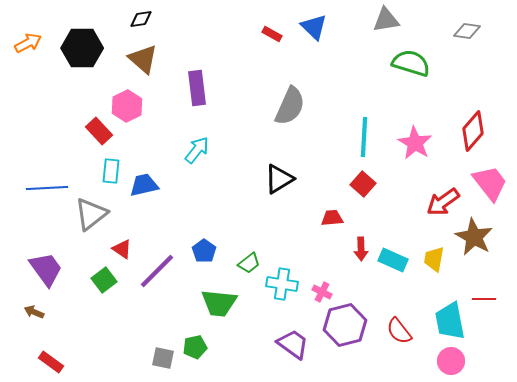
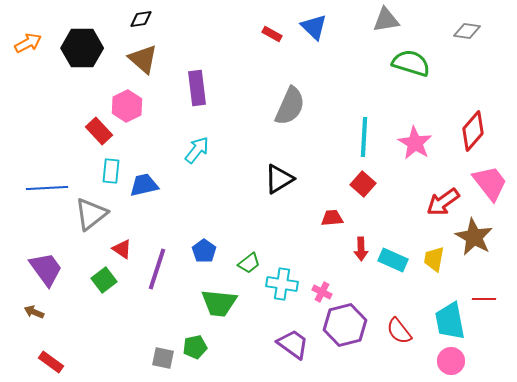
purple line at (157, 271): moved 2 px up; rotated 27 degrees counterclockwise
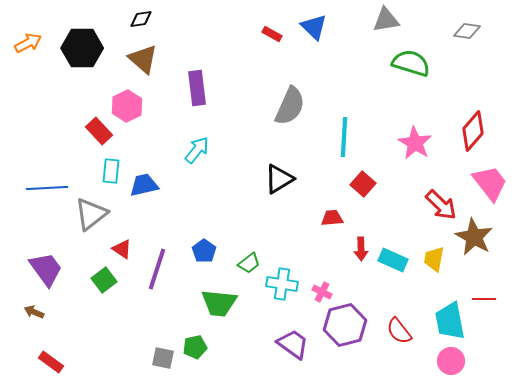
cyan line at (364, 137): moved 20 px left
red arrow at (443, 202): moved 2 px left, 3 px down; rotated 100 degrees counterclockwise
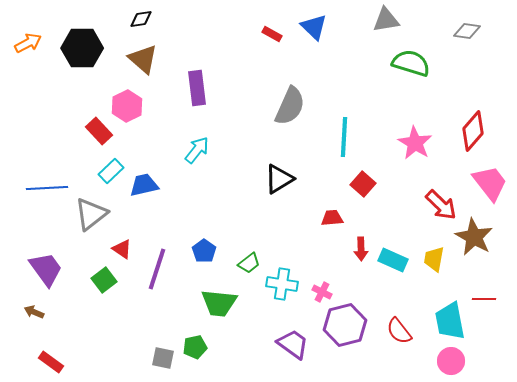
cyan rectangle at (111, 171): rotated 40 degrees clockwise
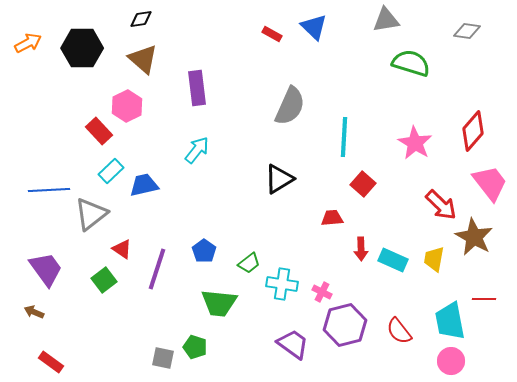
blue line at (47, 188): moved 2 px right, 2 px down
green pentagon at (195, 347): rotated 30 degrees clockwise
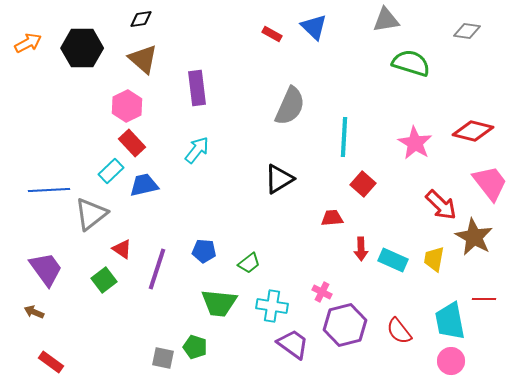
red rectangle at (99, 131): moved 33 px right, 12 px down
red diamond at (473, 131): rotated 63 degrees clockwise
blue pentagon at (204, 251): rotated 30 degrees counterclockwise
cyan cross at (282, 284): moved 10 px left, 22 px down
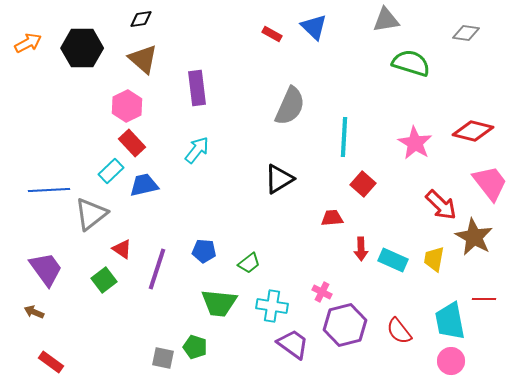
gray diamond at (467, 31): moved 1 px left, 2 px down
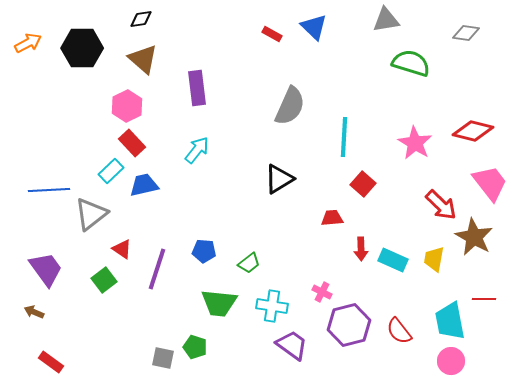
purple hexagon at (345, 325): moved 4 px right
purple trapezoid at (293, 344): moved 1 px left, 1 px down
